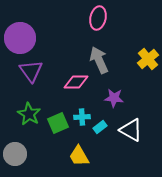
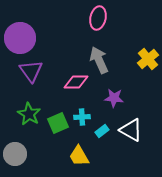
cyan rectangle: moved 2 px right, 4 px down
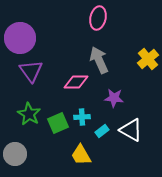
yellow trapezoid: moved 2 px right, 1 px up
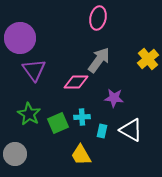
gray arrow: rotated 60 degrees clockwise
purple triangle: moved 3 px right, 1 px up
cyan rectangle: rotated 40 degrees counterclockwise
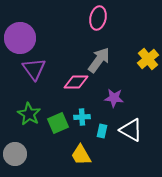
purple triangle: moved 1 px up
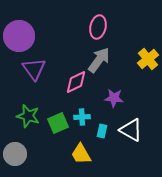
pink ellipse: moved 9 px down
purple circle: moved 1 px left, 2 px up
pink diamond: rotated 25 degrees counterclockwise
green star: moved 1 px left, 2 px down; rotated 15 degrees counterclockwise
yellow trapezoid: moved 1 px up
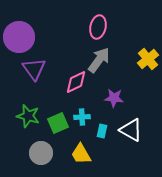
purple circle: moved 1 px down
gray circle: moved 26 px right, 1 px up
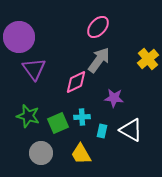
pink ellipse: rotated 30 degrees clockwise
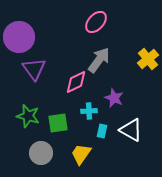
pink ellipse: moved 2 px left, 5 px up
purple star: rotated 18 degrees clockwise
cyan cross: moved 7 px right, 6 px up
green square: rotated 15 degrees clockwise
yellow trapezoid: rotated 65 degrees clockwise
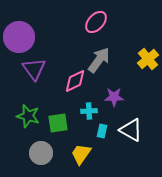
pink diamond: moved 1 px left, 1 px up
purple star: moved 1 px up; rotated 24 degrees counterclockwise
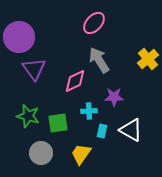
pink ellipse: moved 2 px left, 1 px down
gray arrow: rotated 68 degrees counterclockwise
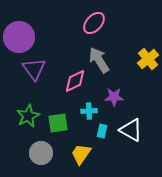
green star: rotated 30 degrees clockwise
